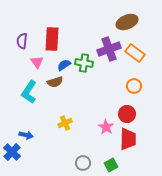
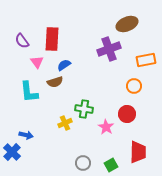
brown ellipse: moved 2 px down
purple semicircle: rotated 42 degrees counterclockwise
orange rectangle: moved 11 px right, 7 px down; rotated 48 degrees counterclockwise
green cross: moved 46 px down
cyan L-shape: rotated 40 degrees counterclockwise
red trapezoid: moved 10 px right, 13 px down
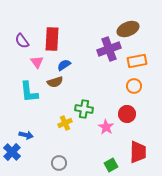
brown ellipse: moved 1 px right, 5 px down
orange rectangle: moved 9 px left, 1 px down
gray circle: moved 24 px left
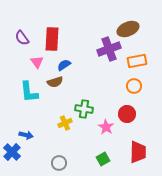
purple semicircle: moved 3 px up
green square: moved 8 px left, 6 px up
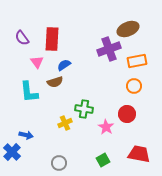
red trapezoid: moved 1 px right, 2 px down; rotated 80 degrees counterclockwise
green square: moved 1 px down
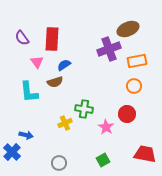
red trapezoid: moved 6 px right
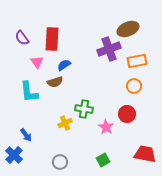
blue arrow: rotated 40 degrees clockwise
blue cross: moved 2 px right, 3 px down
gray circle: moved 1 px right, 1 px up
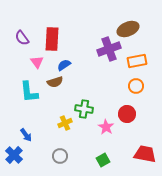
orange circle: moved 2 px right
gray circle: moved 6 px up
